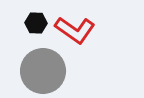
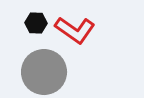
gray circle: moved 1 px right, 1 px down
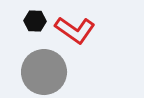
black hexagon: moved 1 px left, 2 px up
